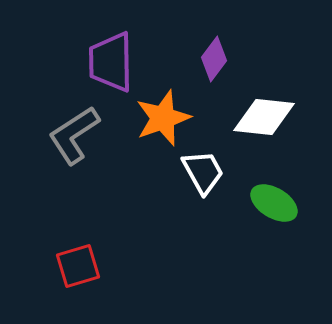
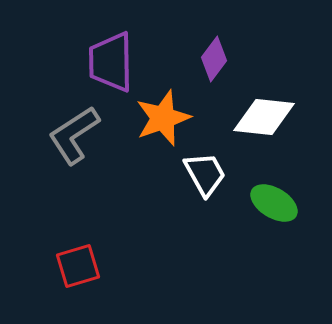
white trapezoid: moved 2 px right, 2 px down
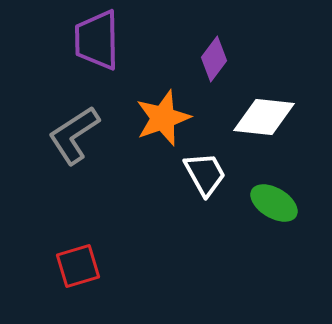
purple trapezoid: moved 14 px left, 22 px up
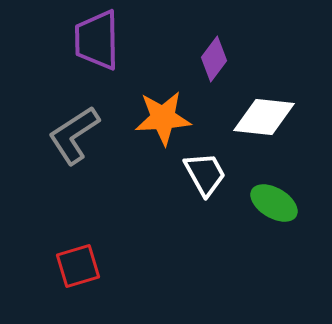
orange star: rotated 16 degrees clockwise
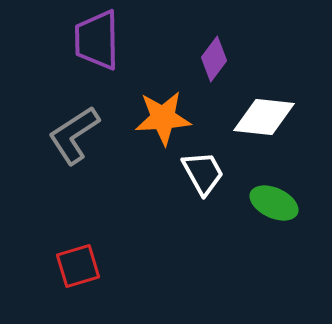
white trapezoid: moved 2 px left, 1 px up
green ellipse: rotated 6 degrees counterclockwise
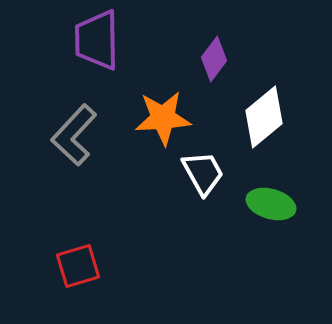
white diamond: rotated 46 degrees counterclockwise
gray L-shape: rotated 14 degrees counterclockwise
green ellipse: moved 3 px left, 1 px down; rotated 9 degrees counterclockwise
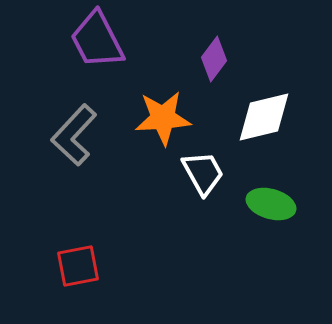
purple trapezoid: rotated 26 degrees counterclockwise
white diamond: rotated 26 degrees clockwise
red square: rotated 6 degrees clockwise
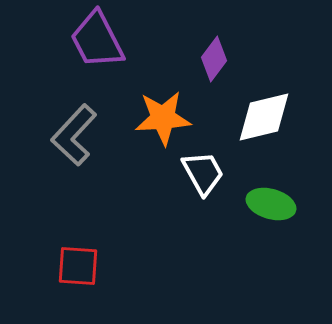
red square: rotated 15 degrees clockwise
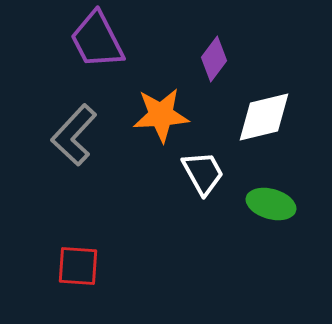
orange star: moved 2 px left, 3 px up
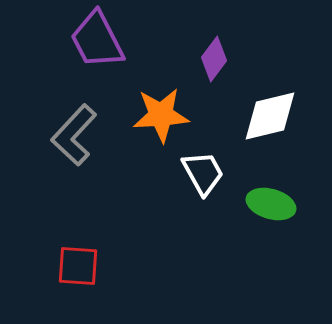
white diamond: moved 6 px right, 1 px up
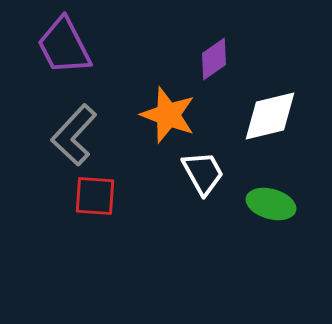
purple trapezoid: moved 33 px left, 6 px down
purple diamond: rotated 18 degrees clockwise
orange star: moved 7 px right; rotated 24 degrees clockwise
red square: moved 17 px right, 70 px up
